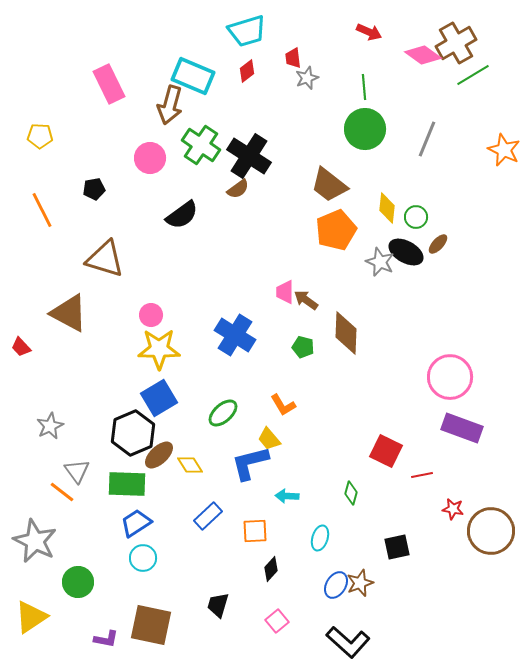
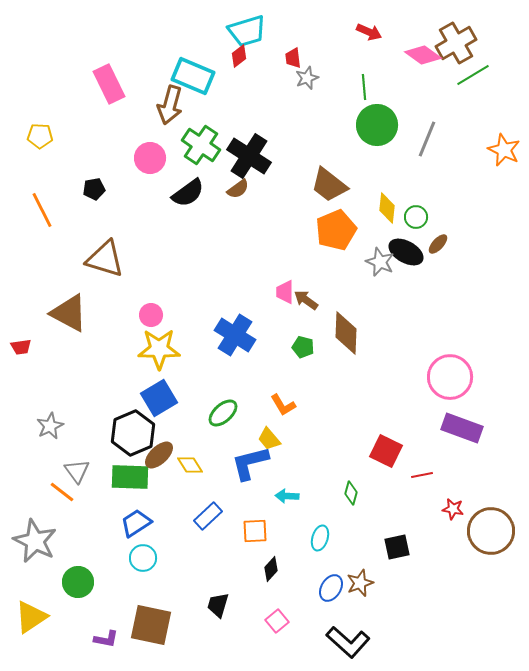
red diamond at (247, 71): moved 8 px left, 15 px up
green circle at (365, 129): moved 12 px right, 4 px up
black semicircle at (182, 215): moved 6 px right, 22 px up
red trapezoid at (21, 347): rotated 55 degrees counterclockwise
green rectangle at (127, 484): moved 3 px right, 7 px up
blue ellipse at (336, 585): moved 5 px left, 3 px down
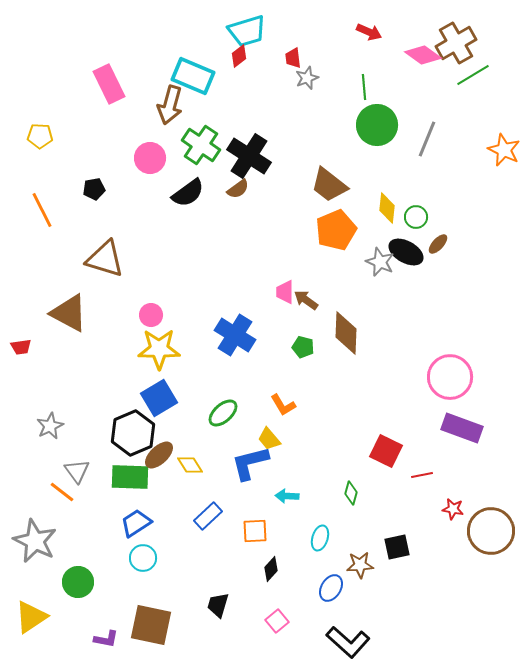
brown star at (360, 583): moved 18 px up; rotated 16 degrees clockwise
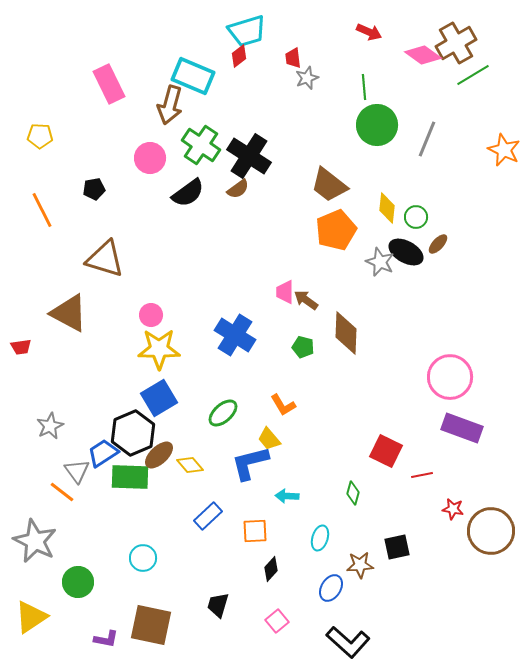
yellow diamond at (190, 465): rotated 8 degrees counterclockwise
green diamond at (351, 493): moved 2 px right
blue trapezoid at (136, 523): moved 33 px left, 70 px up
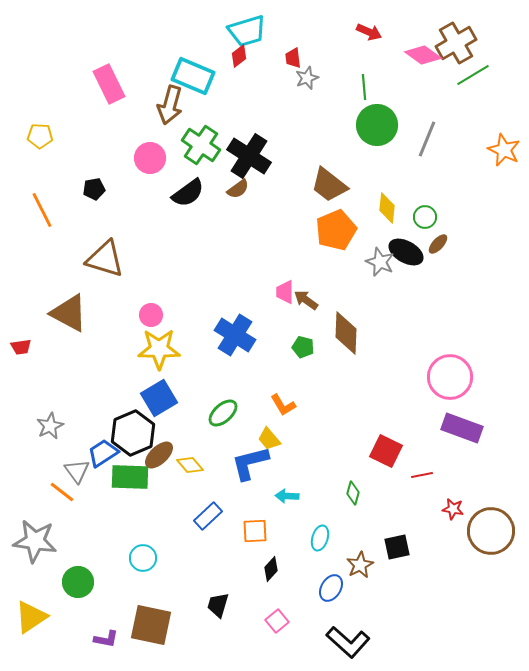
green circle at (416, 217): moved 9 px right
gray star at (35, 541): rotated 18 degrees counterclockwise
brown star at (360, 565): rotated 24 degrees counterclockwise
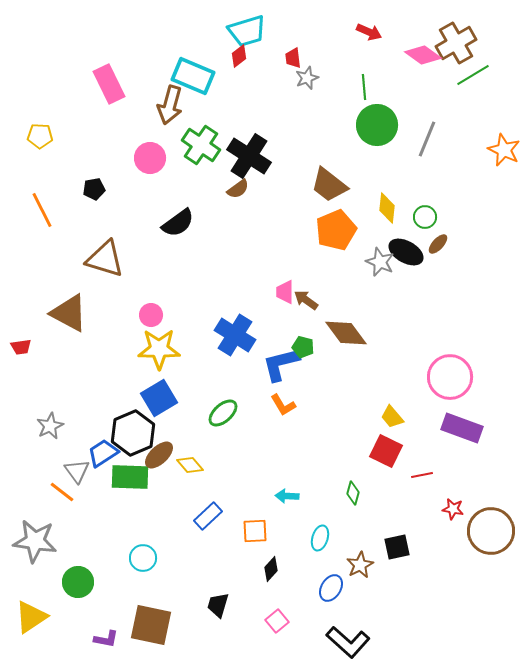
black semicircle at (188, 193): moved 10 px left, 30 px down
brown diamond at (346, 333): rotated 39 degrees counterclockwise
yellow trapezoid at (269, 439): moved 123 px right, 22 px up
blue L-shape at (250, 463): moved 31 px right, 99 px up
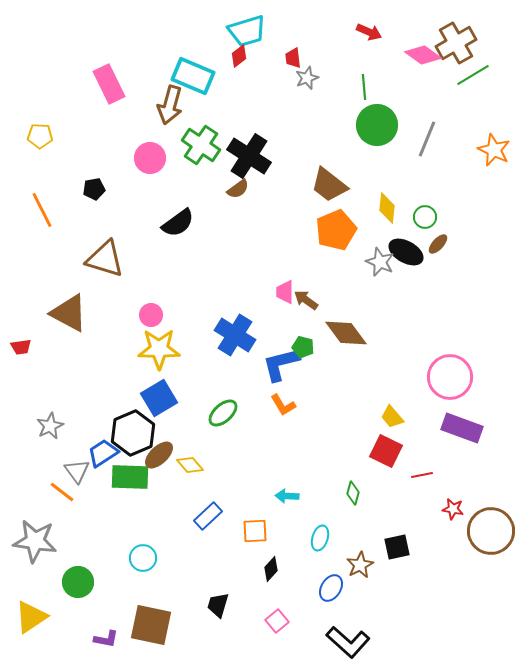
orange star at (504, 150): moved 10 px left
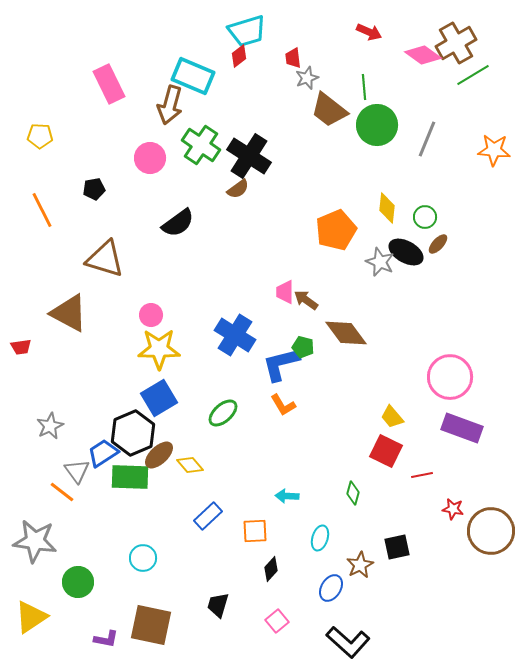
orange star at (494, 150): rotated 20 degrees counterclockwise
brown trapezoid at (329, 185): moved 75 px up
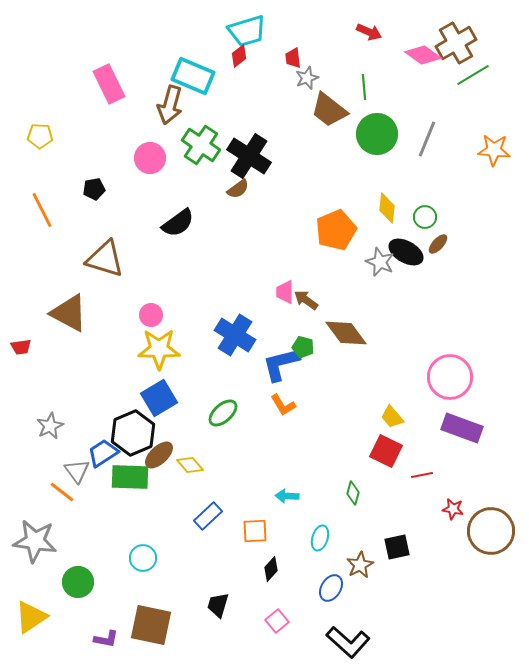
green circle at (377, 125): moved 9 px down
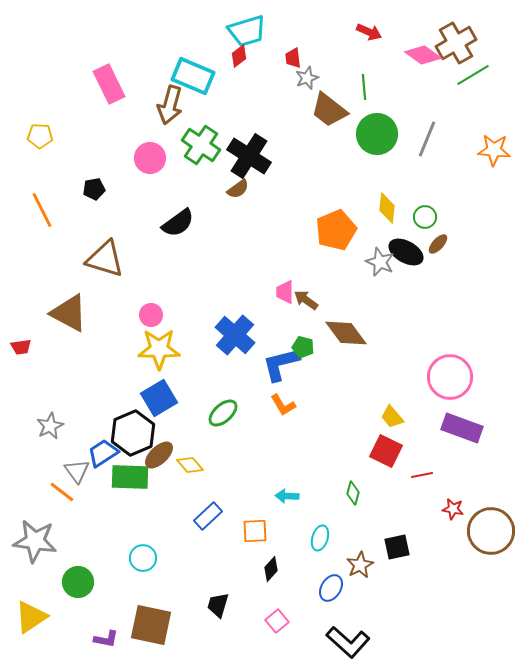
blue cross at (235, 335): rotated 9 degrees clockwise
